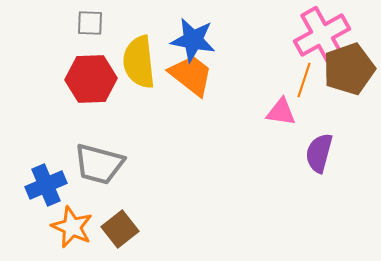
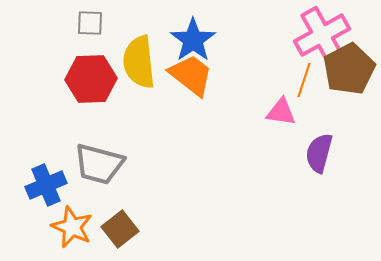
blue star: rotated 27 degrees clockwise
brown pentagon: rotated 9 degrees counterclockwise
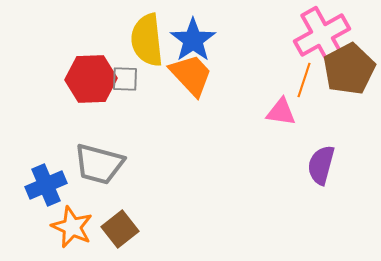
gray square: moved 35 px right, 56 px down
yellow semicircle: moved 8 px right, 22 px up
orange trapezoid: rotated 9 degrees clockwise
purple semicircle: moved 2 px right, 12 px down
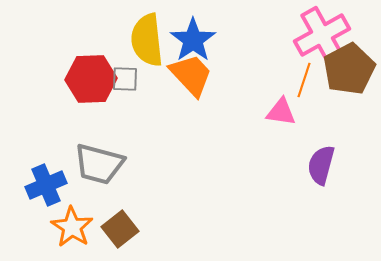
orange star: rotated 9 degrees clockwise
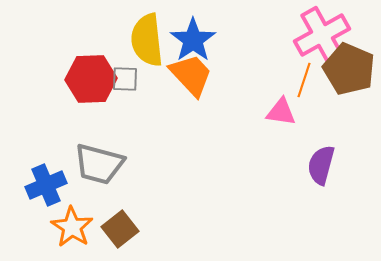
brown pentagon: rotated 21 degrees counterclockwise
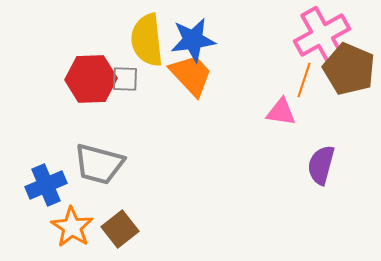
blue star: rotated 27 degrees clockwise
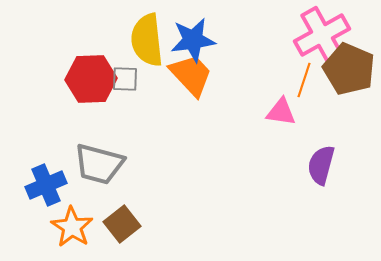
brown square: moved 2 px right, 5 px up
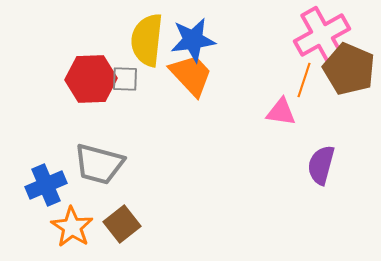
yellow semicircle: rotated 12 degrees clockwise
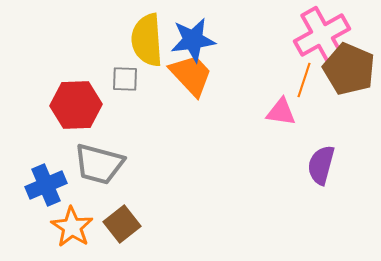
yellow semicircle: rotated 10 degrees counterclockwise
red hexagon: moved 15 px left, 26 px down
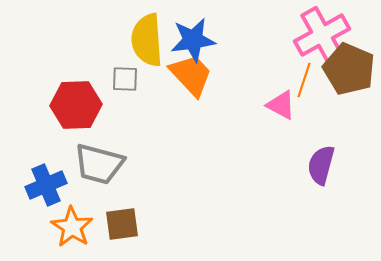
pink triangle: moved 7 px up; rotated 20 degrees clockwise
brown square: rotated 30 degrees clockwise
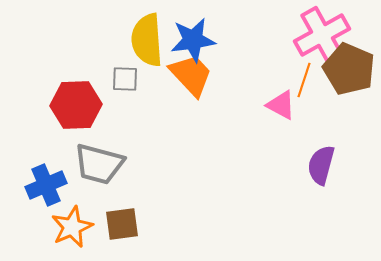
orange star: rotated 15 degrees clockwise
